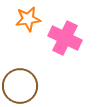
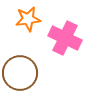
brown circle: moved 13 px up
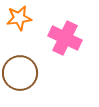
orange star: moved 9 px left, 1 px up
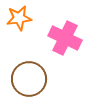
brown circle: moved 9 px right, 6 px down
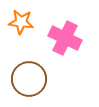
orange star: moved 2 px right, 4 px down; rotated 15 degrees clockwise
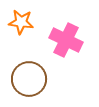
pink cross: moved 1 px right, 2 px down
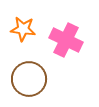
orange star: moved 2 px right, 7 px down
